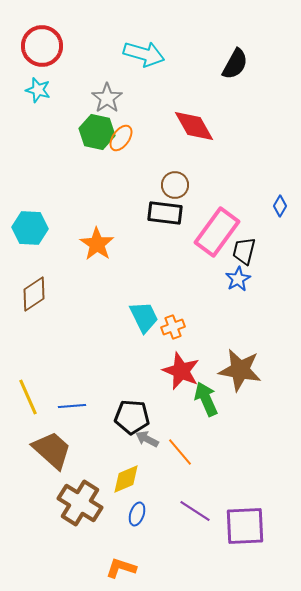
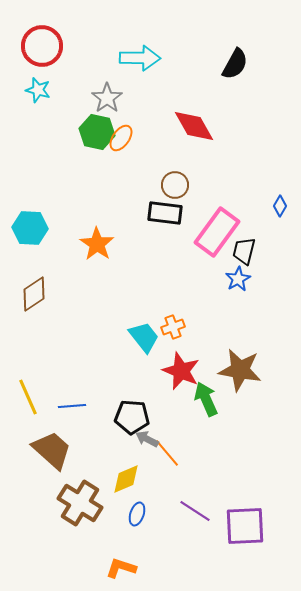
cyan arrow: moved 4 px left, 4 px down; rotated 15 degrees counterclockwise
cyan trapezoid: moved 20 px down; rotated 12 degrees counterclockwise
orange line: moved 13 px left, 1 px down
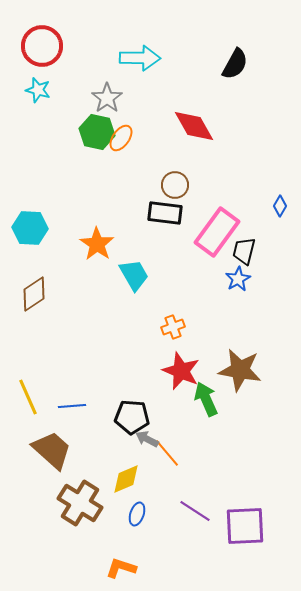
cyan trapezoid: moved 10 px left, 62 px up; rotated 8 degrees clockwise
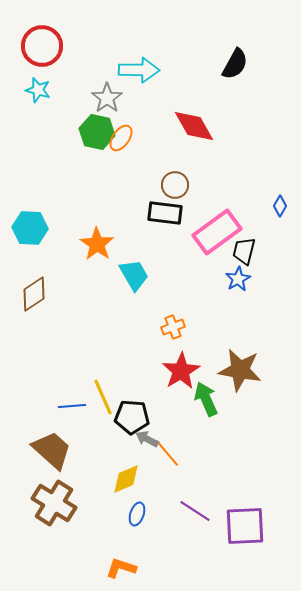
cyan arrow: moved 1 px left, 12 px down
pink rectangle: rotated 18 degrees clockwise
red star: rotated 18 degrees clockwise
yellow line: moved 75 px right
brown cross: moved 26 px left
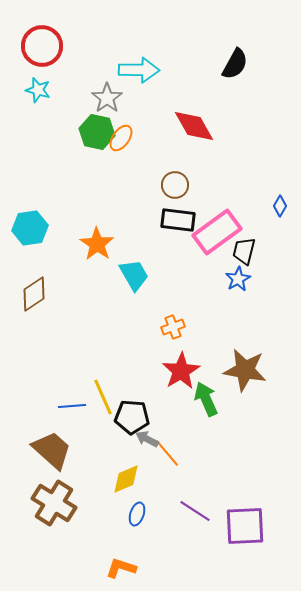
black rectangle: moved 13 px right, 7 px down
cyan hexagon: rotated 12 degrees counterclockwise
brown star: moved 5 px right
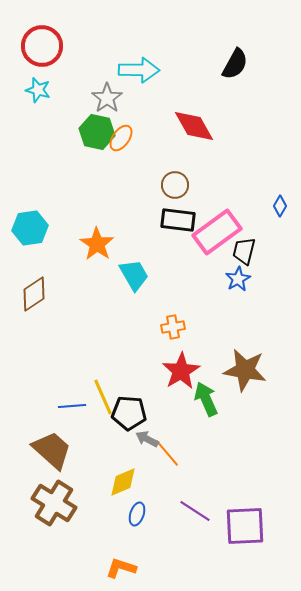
orange cross: rotated 10 degrees clockwise
black pentagon: moved 3 px left, 4 px up
yellow diamond: moved 3 px left, 3 px down
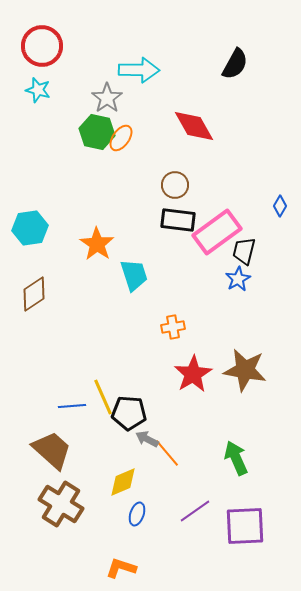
cyan trapezoid: rotated 12 degrees clockwise
red star: moved 12 px right, 3 px down
green arrow: moved 30 px right, 59 px down
brown cross: moved 7 px right, 1 px down
purple line: rotated 68 degrees counterclockwise
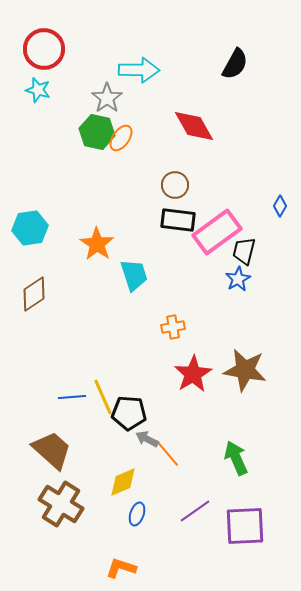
red circle: moved 2 px right, 3 px down
blue line: moved 9 px up
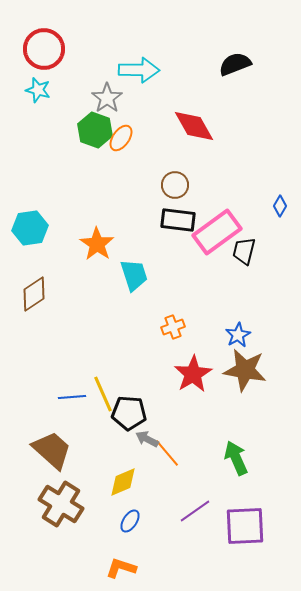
black semicircle: rotated 140 degrees counterclockwise
green hexagon: moved 2 px left, 2 px up; rotated 8 degrees clockwise
blue star: moved 56 px down
orange cross: rotated 10 degrees counterclockwise
yellow line: moved 3 px up
blue ellipse: moved 7 px left, 7 px down; rotated 15 degrees clockwise
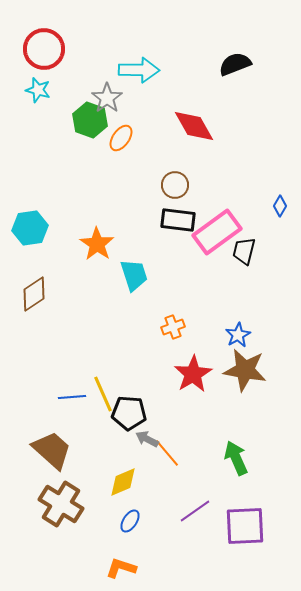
green hexagon: moved 5 px left, 10 px up
